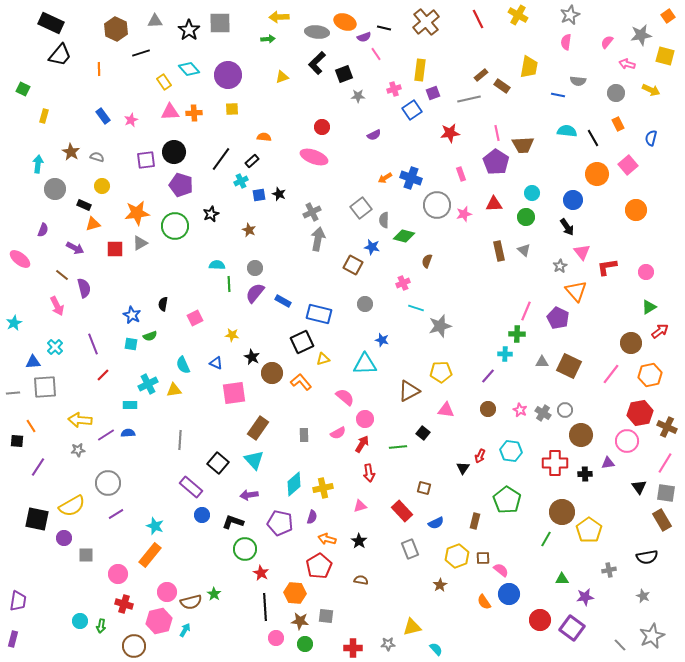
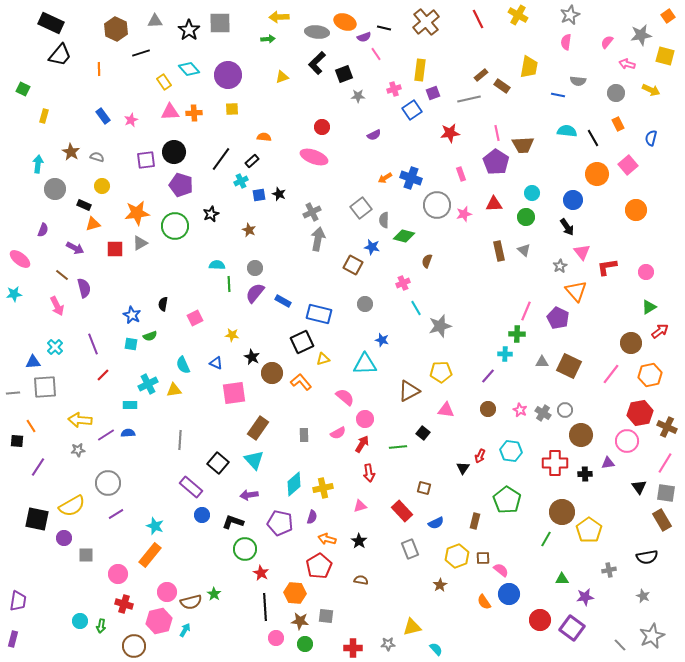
cyan line at (416, 308): rotated 42 degrees clockwise
cyan star at (14, 323): moved 29 px up; rotated 21 degrees clockwise
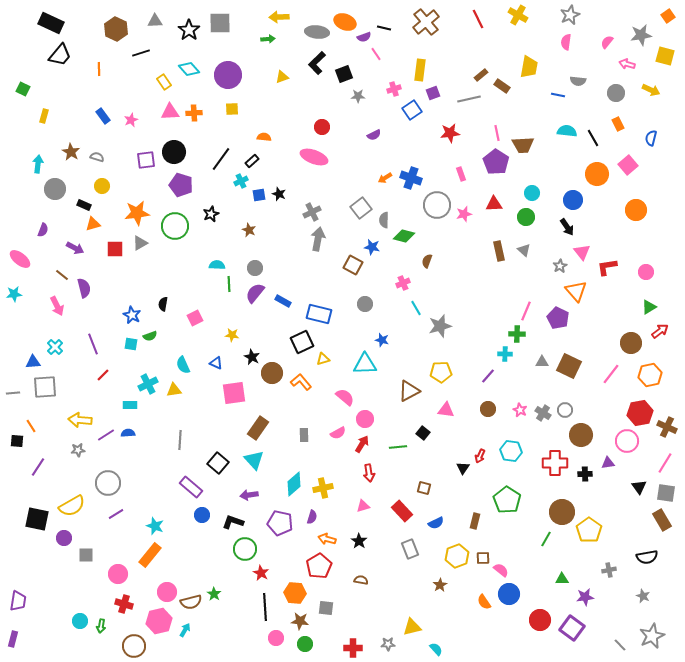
pink triangle at (360, 506): moved 3 px right
gray square at (326, 616): moved 8 px up
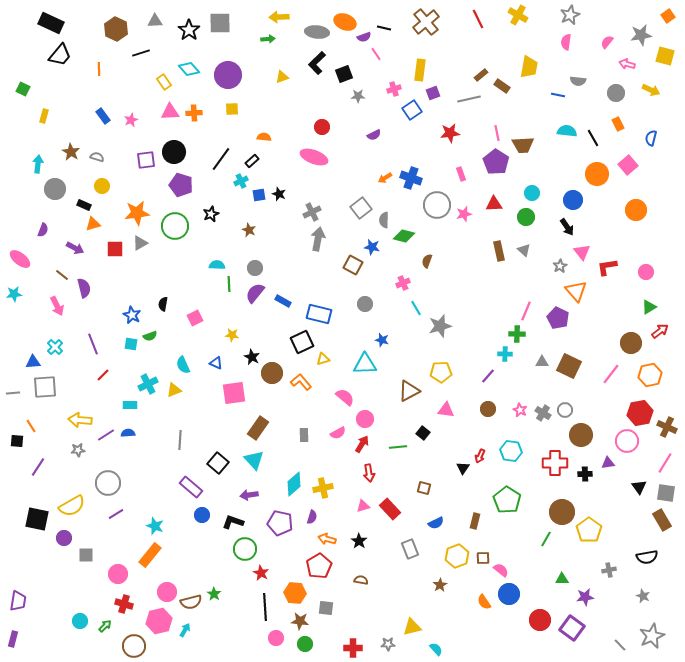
yellow triangle at (174, 390): rotated 14 degrees counterclockwise
red rectangle at (402, 511): moved 12 px left, 2 px up
green arrow at (101, 626): moved 4 px right; rotated 144 degrees counterclockwise
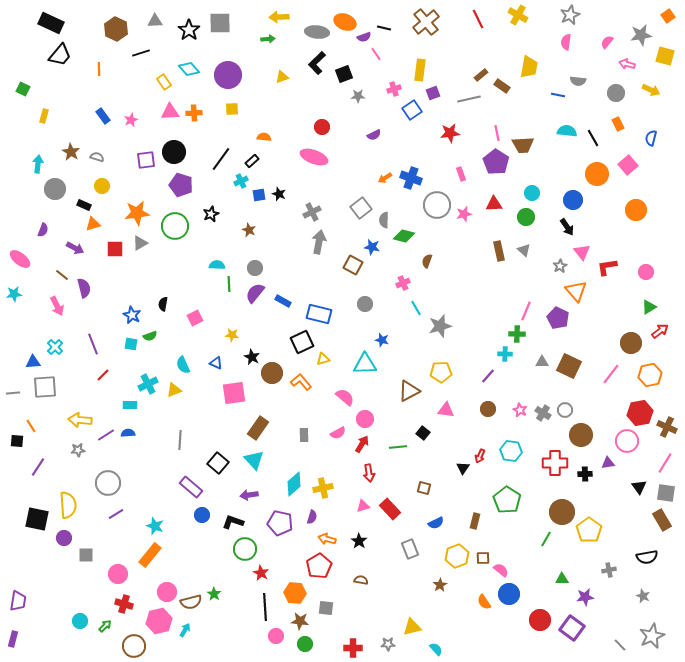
gray arrow at (318, 239): moved 1 px right, 3 px down
yellow semicircle at (72, 506): moved 4 px left, 1 px up; rotated 64 degrees counterclockwise
pink circle at (276, 638): moved 2 px up
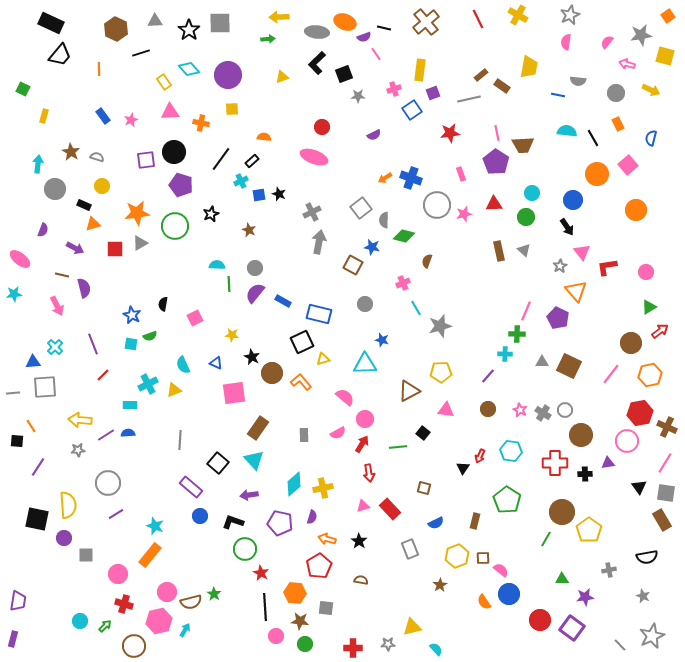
orange cross at (194, 113): moved 7 px right, 10 px down; rotated 14 degrees clockwise
brown line at (62, 275): rotated 24 degrees counterclockwise
blue circle at (202, 515): moved 2 px left, 1 px down
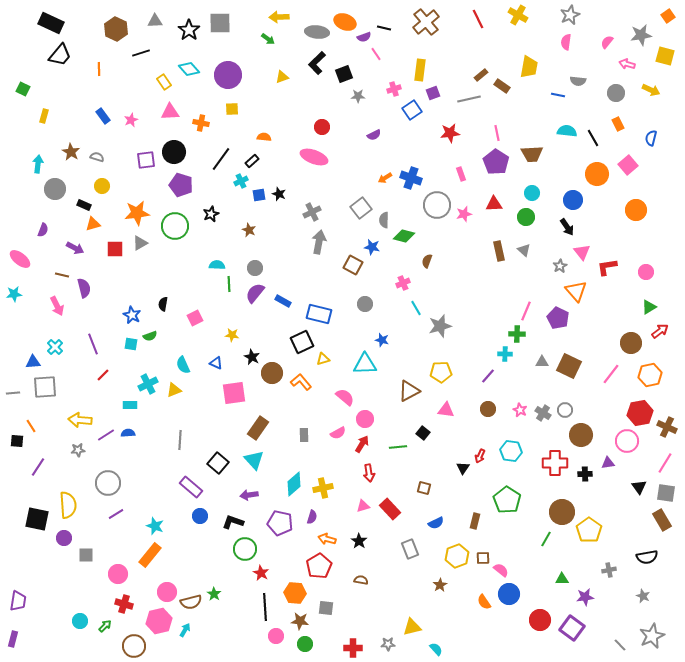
green arrow at (268, 39): rotated 40 degrees clockwise
brown trapezoid at (523, 145): moved 9 px right, 9 px down
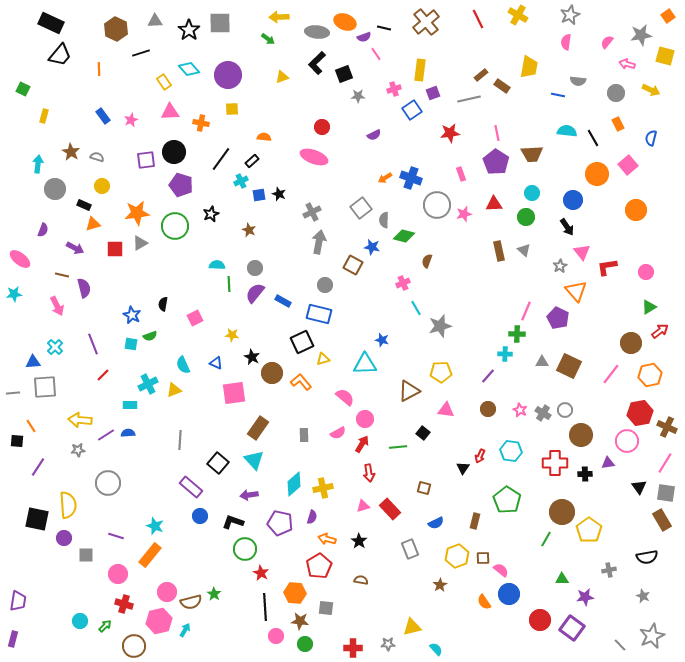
gray circle at (365, 304): moved 40 px left, 19 px up
purple line at (116, 514): moved 22 px down; rotated 49 degrees clockwise
